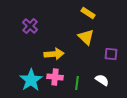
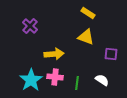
yellow triangle: rotated 24 degrees counterclockwise
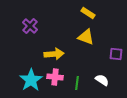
purple square: moved 5 px right
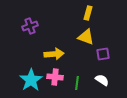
yellow rectangle: rotated 72 degrees clockwise
purple cross: rotated 28 degrees clockwise
purple square: moved 13 px left; rotated 16 degrees counterclockwise
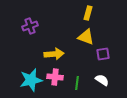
cyan star: rotated 20 degrees clockwise
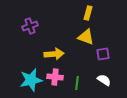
white semicircle: moved 2 px right
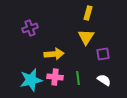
purple cross: moved 2 px down
yellow triangle: rotated 42 degrees clockwise
green line: moved 1 px right, 5 px up; rotated 16 degrees counterclockwise
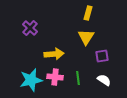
purple cross: rotated 28 degrees counterclockwise
purple square: moved 1 px left, 2 px down
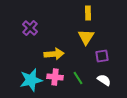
yellow rectangle: rotated 16 degrees counterclockwise
green line: rotated 24 degrees counterclockwise
